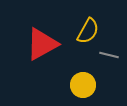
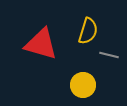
yellow semicircle: rotated 12 degrees counterclockwise
red triangle: moved 1 px left; rotated 45 degrees clockwise
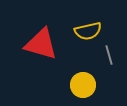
yellow semicircle: rotated 60 degrees clockwise
gray line: rotated 60 degrees clockwise
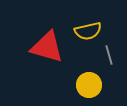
red triangle: moved 6 px right, 3 px down
yellow circle: moved 6 px right
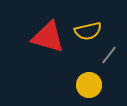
red triangle: moved 1 px right, 10 px up
gray line: rotated 54 degrees clockwise
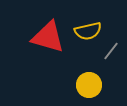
gray line: moved 2 px right, 4 px up
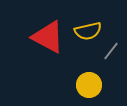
red triangle: rotated 12 degrees clockwise
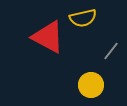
yellow semicircle: moved 5 px left, 13 px up
yellow circle: moved 2 px right
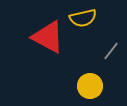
yellow circle: moved 1 px left, 1 px down
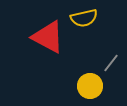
yellow semicircle: moved 1 px right
gray line: moved 12 px down
